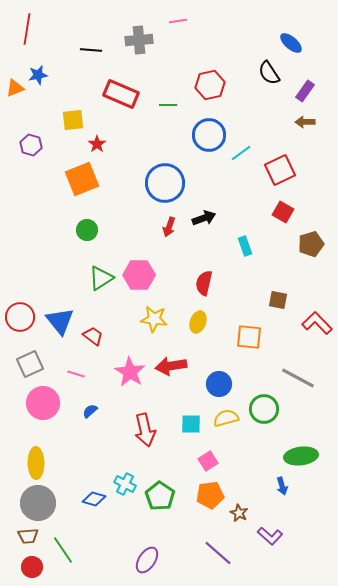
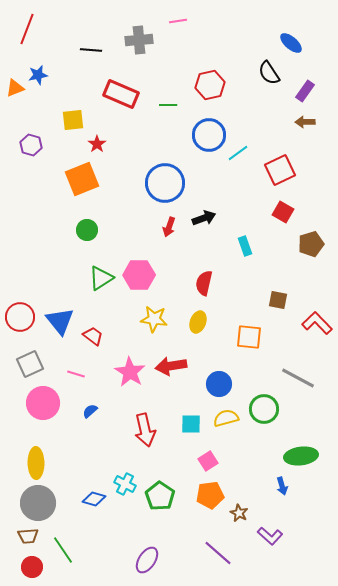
red line at (27, 29): rotated 12 degrees clockwise
cyan line at (241, 153): moved 3 px left
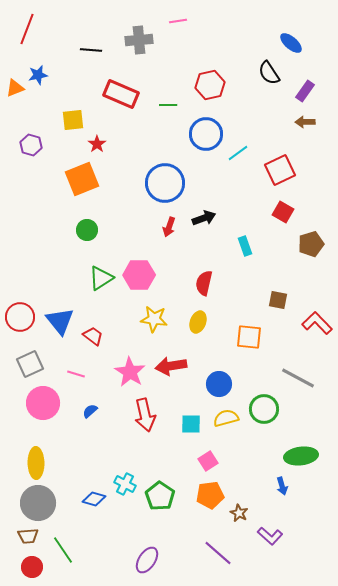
blue circle at (209, 135): moved 3 px left, 1 px up
red arrow at (145, 430): moved 15 px up
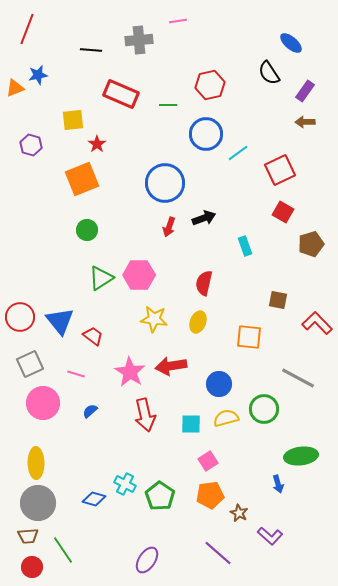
blue arrow at (282, 486): moved 4 px left, 2 px up
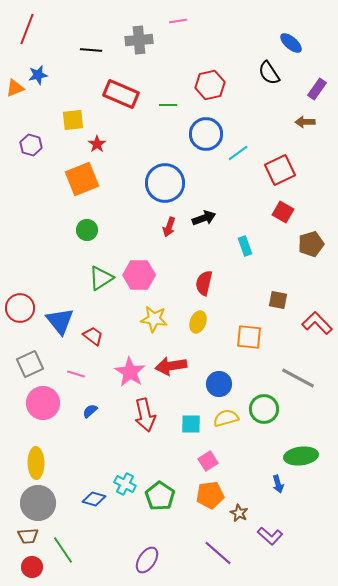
purple rectangle at (305, 91): moved 12 px right, 2 px up
red circle at (20, 317): moved 9 px up
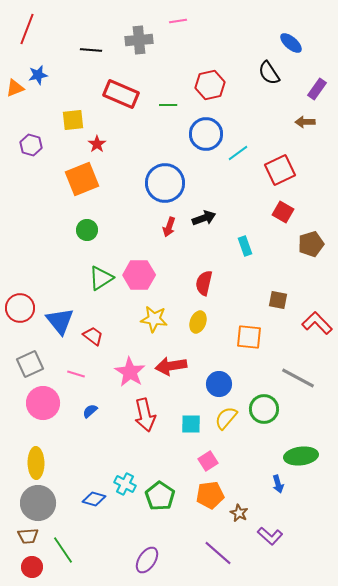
yellow semicircle at (226, 418): rotated 35 degrees counterclockwise
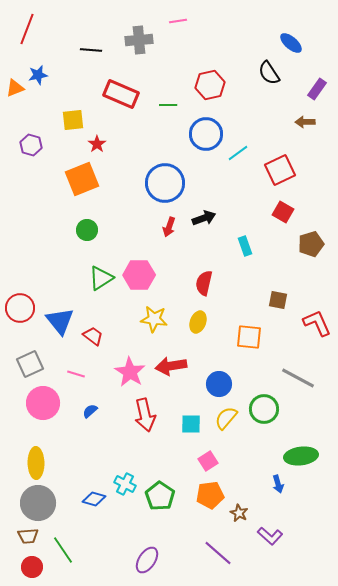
red L-shape at (317, 323): rotated 20 degrees clockwise
